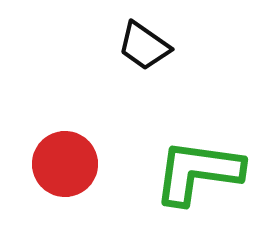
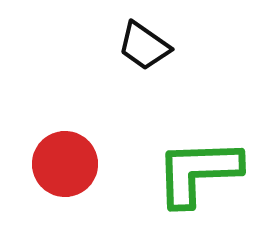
green L-shape: rotated 10 degrees counterclockwise
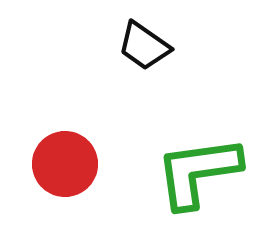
green L-shape: rotated 6 degrees counterclockwise
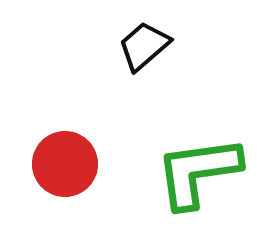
black trapezoid: rotated 104 degrees clockwise
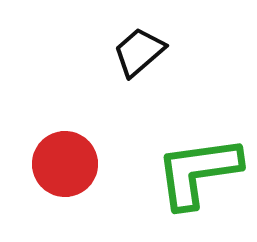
black trapezoid: moved 5 px left, 6 px down
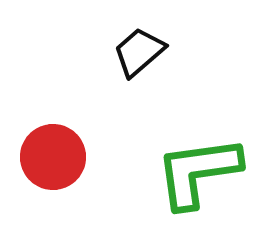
red circle: moved 12 px left, 7 px up
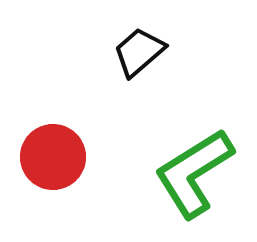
green L-shape: moved 4 px left, 1 px down; rotated 24 degrees counterclockwise
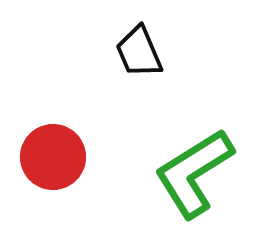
black trapezoid: rotated 72 degrees counterclockwise
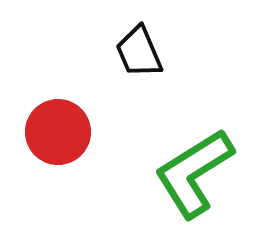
red circle: moved 5 px right, 25 px up
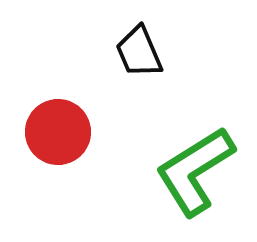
green L-shape: moved 1 px right, 2 px up
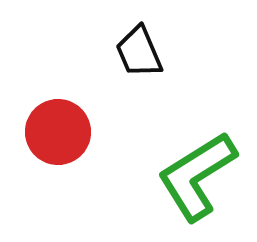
green L-shape: moved 2 px right, 5 px down
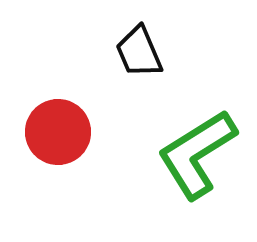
green L-shape: moved 22 px up
